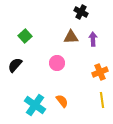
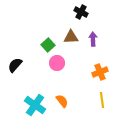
green square: moved 23 px right, 9 px down
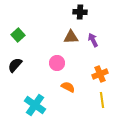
black cross: moved 1 px left; rotated 24 degrees counterclockwise
purple arrow: moved 1 px down; rotated 24 degrees counterclockwise
green square: moved 30 px left, 10 px up
orange cross: moved 2 px down
orange semicircle: moved 6 px right, 14 px up; rotated 24 degrees counterclockwise
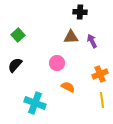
purple arrow: moved 1 px left, 1 px down
cyan cross: moved 2 px up; rotated 15 degrees counterclockwise
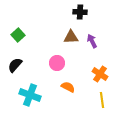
orange cross: rotated 35 degrees counterclockwise
cyan cross: moved 5 px left, 8 px up
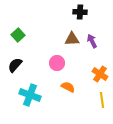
brown triangle: moved 1 px right, 2 px down
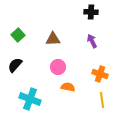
black cross: moved 11 px right
brown triangle: moved 19 px left
pink circle: moved 1 px right, 4 px down
orange cross: rotated 14 degrees counterclockwise
orange semicircle: rotated 16 degrees counterclockwise
cyan cross: moved 4 px down
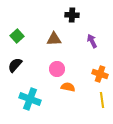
black cross: moved 19 px left, 3 px down
green square: moved 1 px left, 1 px down
brown triangle: moved 1 px right
pink circle: moved 1 px left, 2 px down
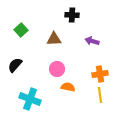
green square: moved 4 px right, 6 px up
purple arrow: rotated 48 degrees counterclockwise
orange cross: rotated 28 degrees counterclockwise
yellow line: moved 2 px left, 5 px up
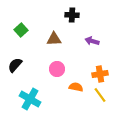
orange semicircle: moved 8 px right
yellow line: rotated 28 degrees counterclockwise
cyan cross: rotated 10 degrees clockwise
